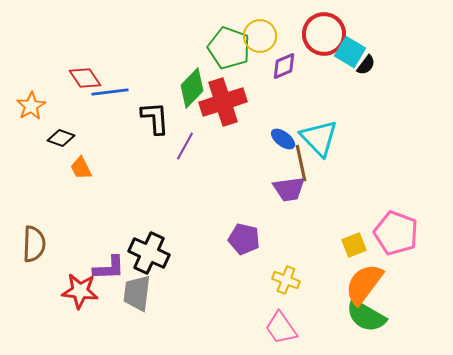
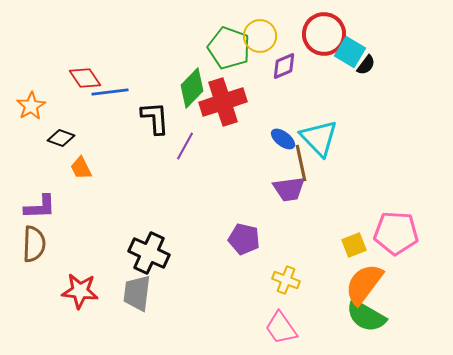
pink pentagon: rotated 18 degrees counterclockwise
purple L-shape: moved 69 px left, 61 px up
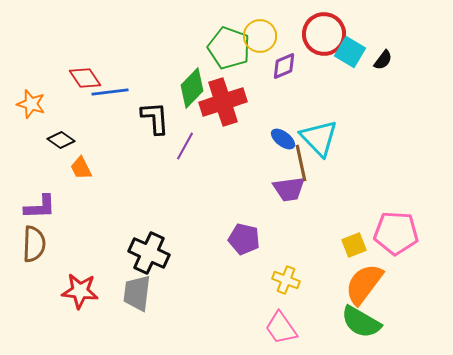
black semicircle: moved 17 px right, 5 px up
orange star: moved 2 px up; rotated 24 degrees counterclockwise
black diamond: moved 2 px down; rotated 16 degrees clockwise
green semicircle: moved 5 px left, 6 px down
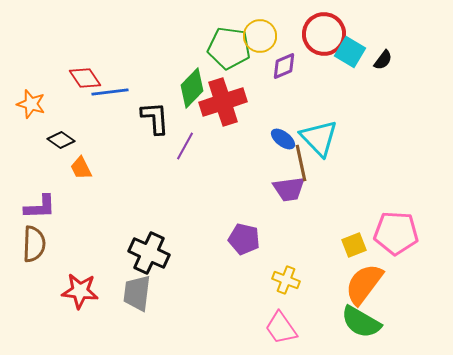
green pentagon: rotated 12 degrees counterclockwise
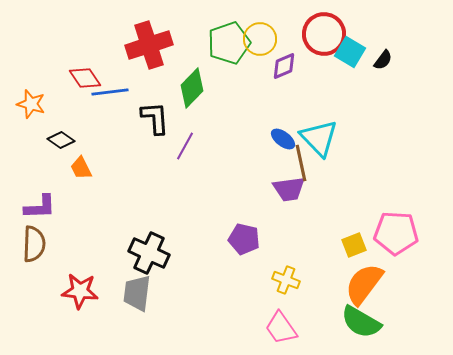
yellow circle: moved 3 px down
green pentagon: moved 5 px up; rotated 27 degrees counterclockwise
red cross: moved 74 px left, 57 px up
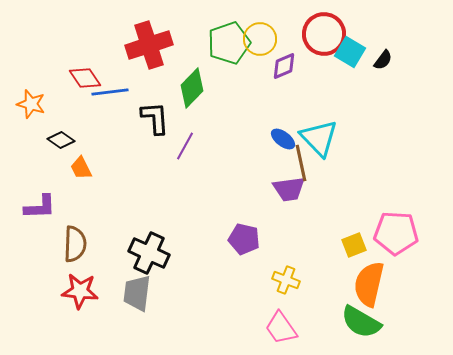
brown semicircle: moved 41 px right
orange semicircle: moved 5 px right; rotated 24 degrees counterclockwise
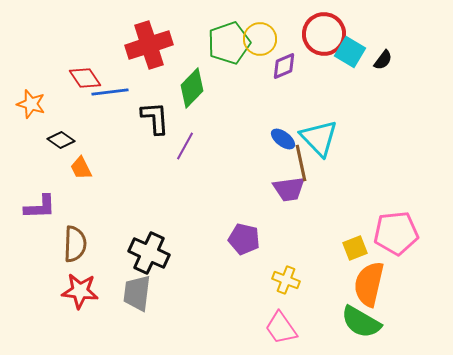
pink pentagon: rotated 9 degrees counterclockwise
yellow square: moved 1 px right, 3 px down
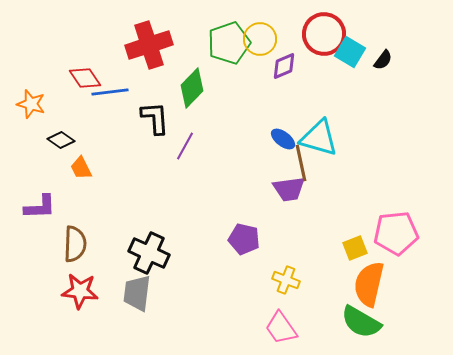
cyan triangle: rotated 30 degrees counterclockwise
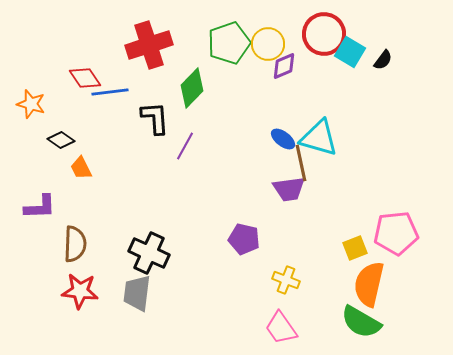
yellow circle: moved 8 px right, 5 px down
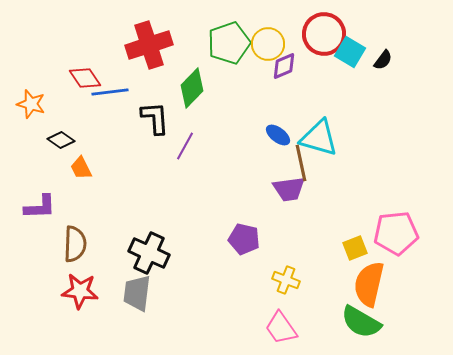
blue ellipse: moved 5 px left, 4 px up
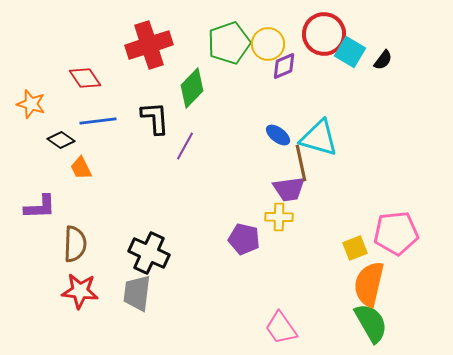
blue line: moved 12 px left, 29 px down
yellow cross: moved 7 px left, 63 px up; rotated 20 degrees counterclockwise
green semicircle: moved 10 px right, 1 px down; rotated 150 degrees counterclockwise
